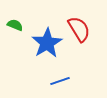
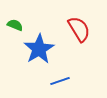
blue star: moved 8 px left, 6 px down
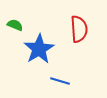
red semicircle: rotated 28 degrees clockwise
blue line: rotated 36 degrees clockwise
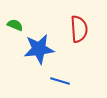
blue star: rotated 24 degrees clockwise
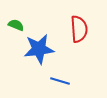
green semicircle: moved 1 px right
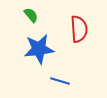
green semicircle: moved 15 px right, 10 px up; rotated 28 degrees clockwise
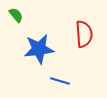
green semicircle: moved 15 px left
red semicircle: moved 5 px right, 5 px down
